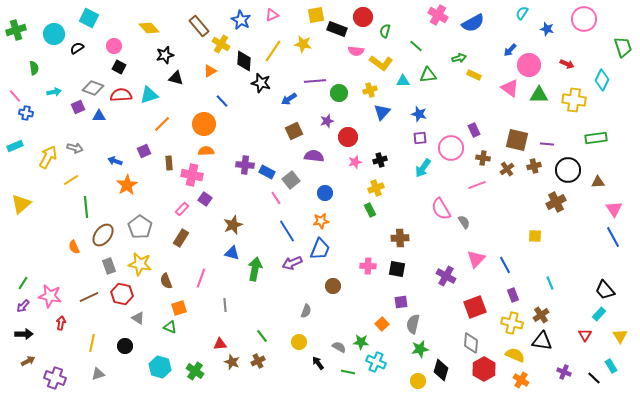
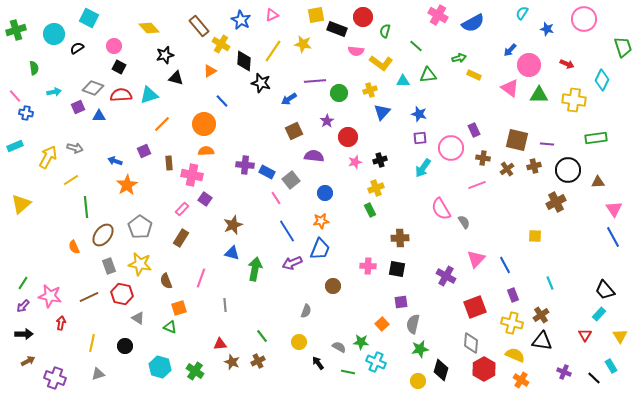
purple star at (327, 121): rotated 16 degrees counterclockwise
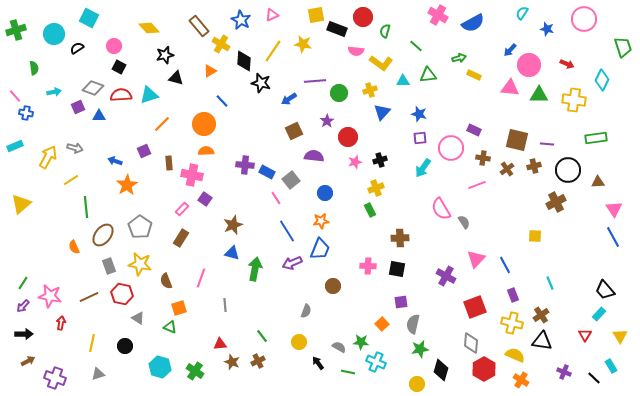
pink triangle at (510, 88): rotated 30 degrees counterclockwise
purple rectangle at (474, 130): rotated 40 degrees counterclockwise
yellow circle at (418, 381): moved 1 px left, 3 px down
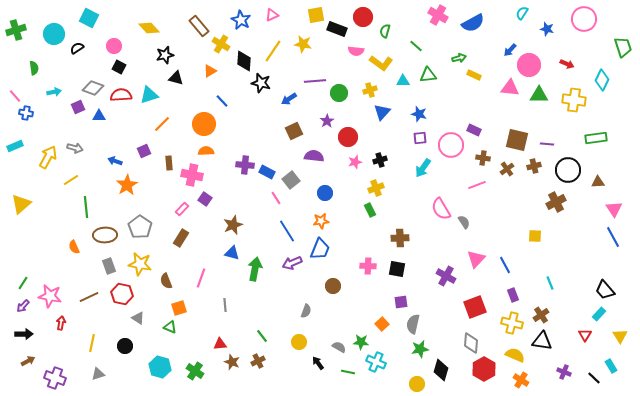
pink circle at (451, 148): moved 3 px up
brown ellipse at (103, 235): moved 2 px right; rotated 50 degrees clockwise
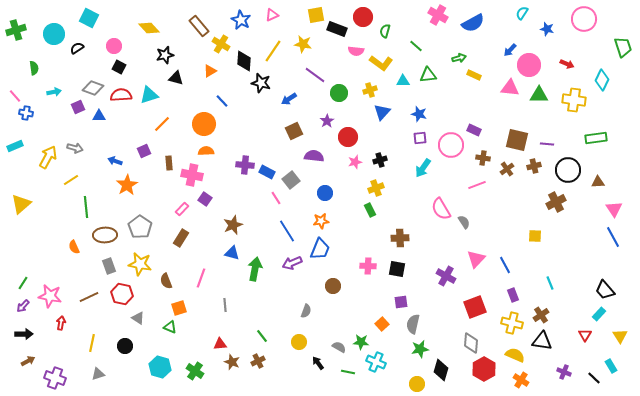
purple line at (315, 81): moved 6 px up; rotated 40 degrees clockwise
